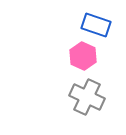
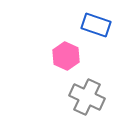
pink hexagon: moved 17 px left
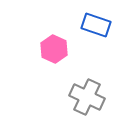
pink hexagon: moved 12 px left, 7 px up
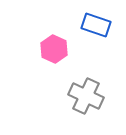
gray cross: moved 1 px left, 1 px up
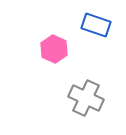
gray cross: moved 2 px down
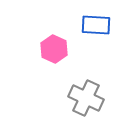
blue rectangle: rotated 16 degrees counterclockwise
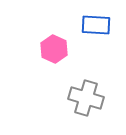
gray cross: rotated 8 degrees counterclockwise
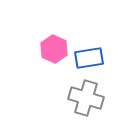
blue rectangle: moved 7 px left, 33 px down; rotated 12 degrees counterclockwise
